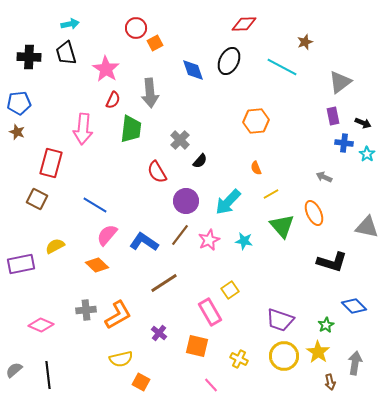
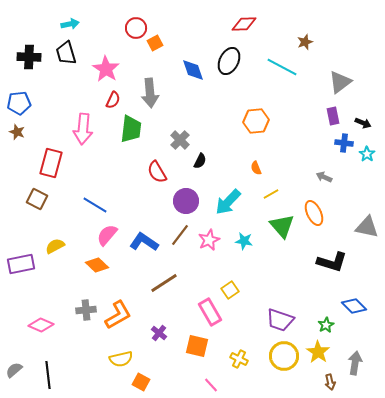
black semicircle at (200, 161): rotated 14 degrees counterclockwise
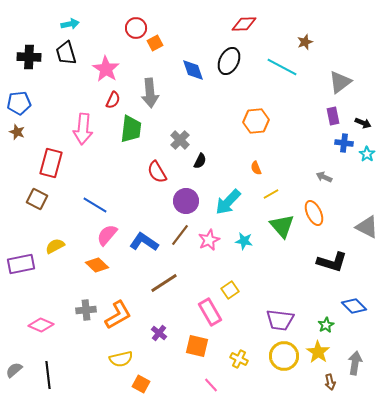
gray triangle at (367, 227): rotated 15 degrees clockwise
purple trapezoid at (280, 320): rotated 12 degrees counterclockwise
orange square at (141, 382): moved 2 px down
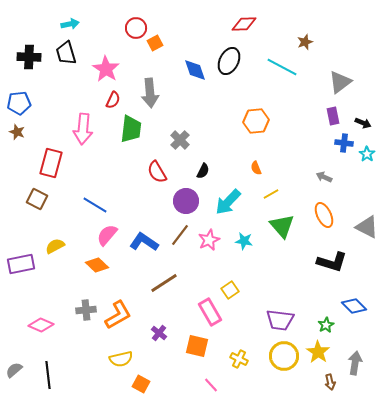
blue diamond at (193, 70): moved 2 px right
black semicircle at (200, 161): moved 3 px right, 10 px down
orange ellipse at (314, 213): moved 10 px right, 2 px down
